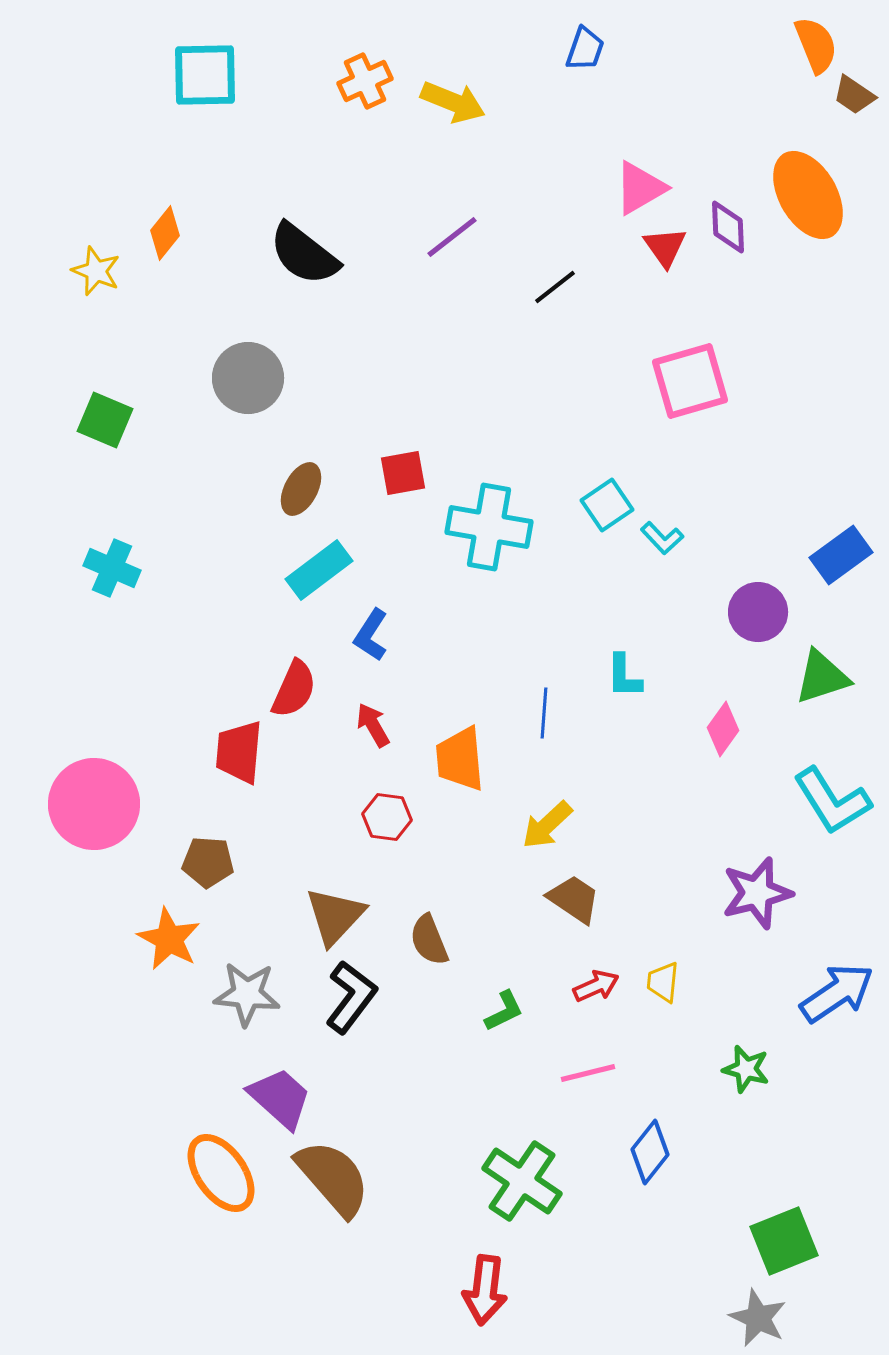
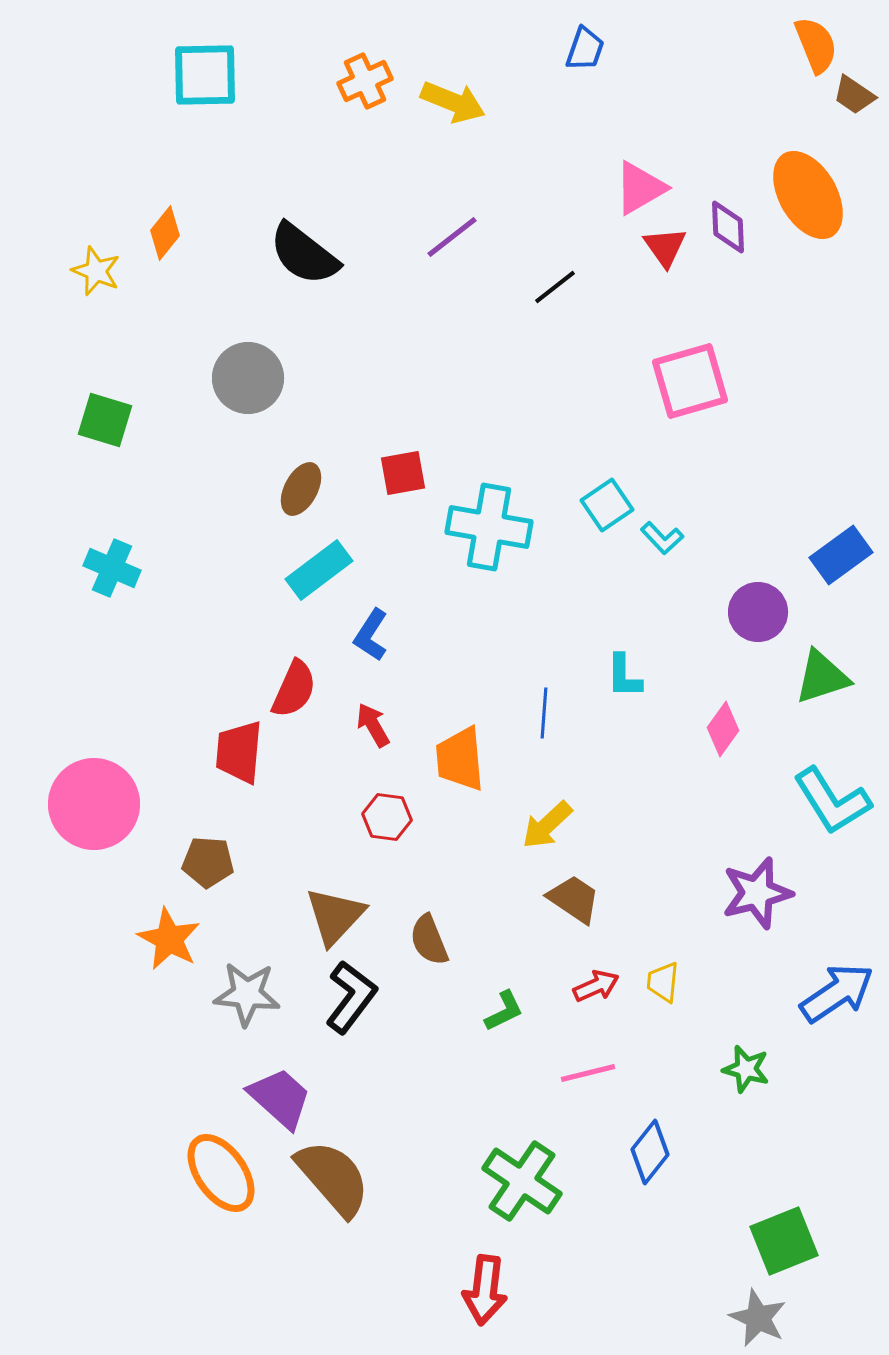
green square at (105, 420): rotated 6 degrees counterclockwise
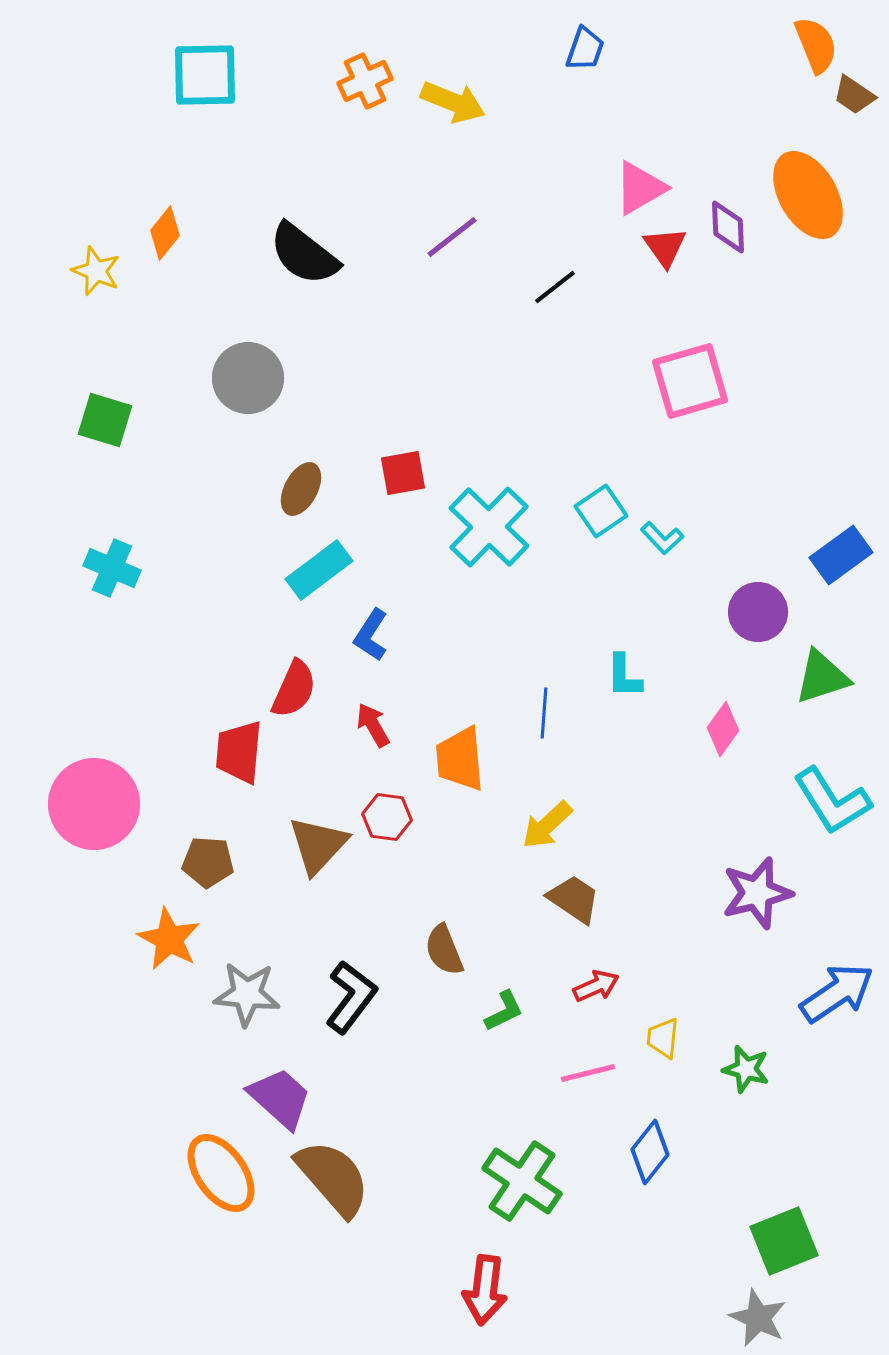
cyan square at (607, 505): moved 6 px left, 6 px down
cyan cross at (489, 527): rotated 34 degrees clockwise
brown triangle at (335, 916): moved 17 px left, 71 px up
brown semicircle at (429, 940): moved 15 px right, 10 px down
yellow trapezoid at (663, 982): moved 56 px down
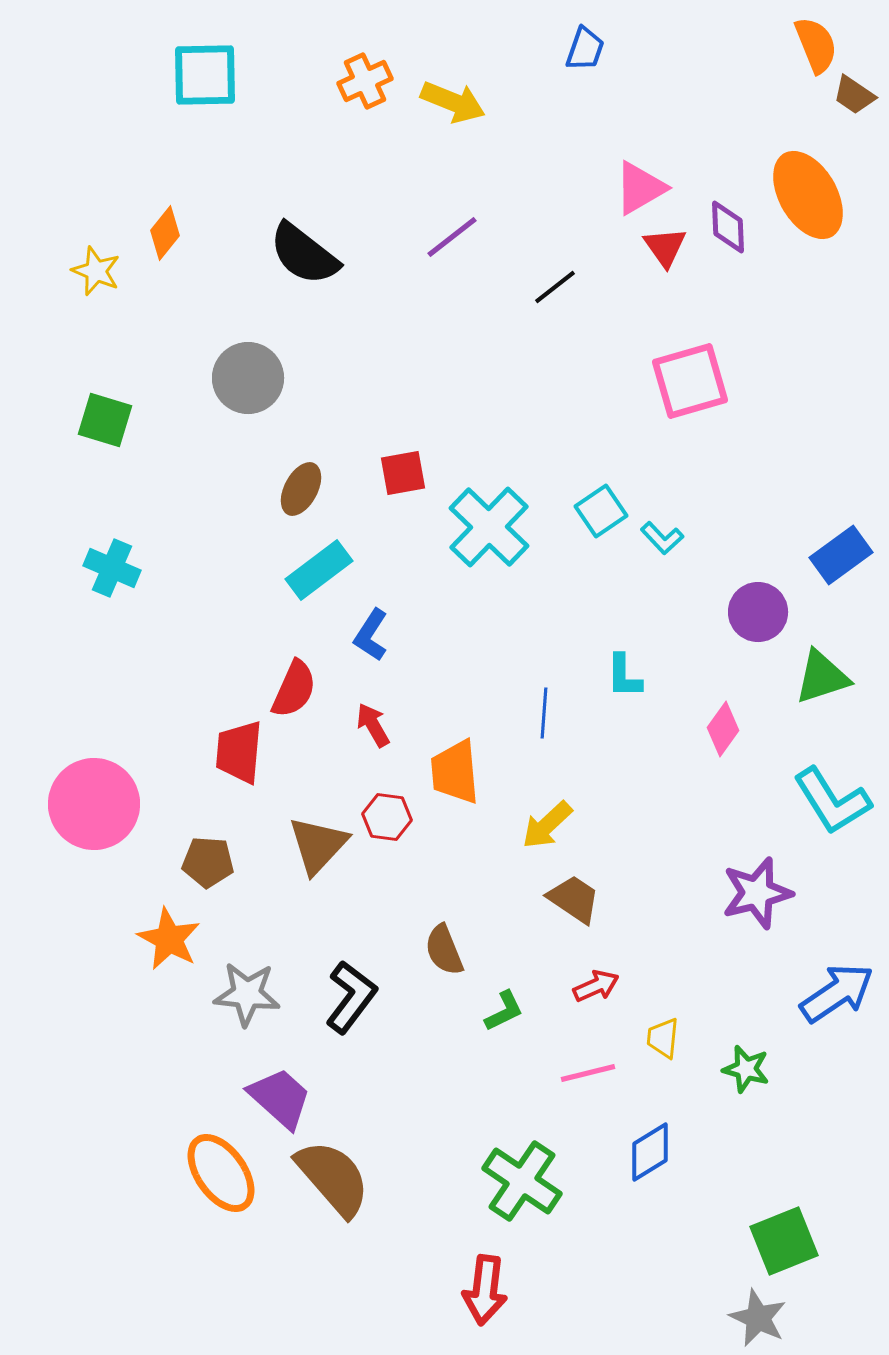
orange trapezoid at (460, 759): moved 5 px left, 13 px down
blue diamond at (650, 1152): rotated 20 degrees clockwise
